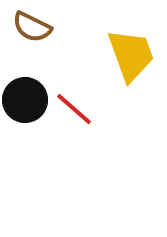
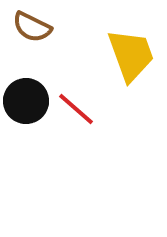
black circle: moved 1 px right, 1 px down
red line: moved 2 px right
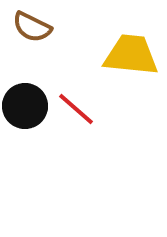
yellow trapezoid: rotated 64 degrees counterclockwise
black circle: moved 1 px left, 5 px down
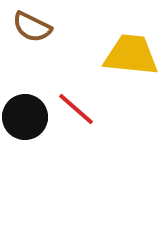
black circle: moved 11 px down
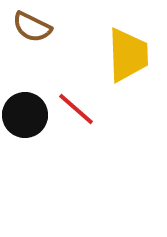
yellow trapezoid: moved 3 px left; rotated 82 degrees clockwise
black circle: moved 2 px up
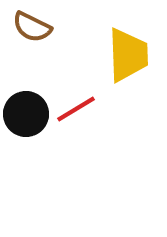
red line: rotated 72 degrees counterclockwise
black circle: moved 1 px right, 1 px up
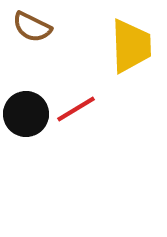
yellow trapezoid: moved 3 px right, 9 px up
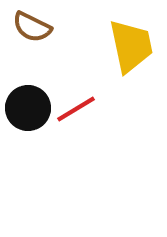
yellow trapezoid: rotated 10 degrees counterclockwise
black circle: moved 2 px right, 6 px up
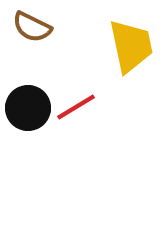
red line: moved 2 px up
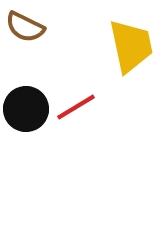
brown semicircle: moved 7 px left
black circle: moved 2 px left, 1 px down
